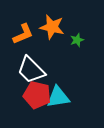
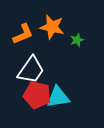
white trapezoid: rotated 100 degrees counterclockwise
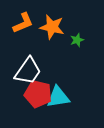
orange L-shape: moved 11 px up
white trapezoid: moved 3 px left, 1 px down
red pentagon: moved 1 px right, 1 px up
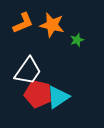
orange star: moved 2 px up
cyan triangle: rotated 25 degrees counterclockwise
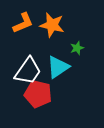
green star: moved 8 px down
cyan triangle: moved 30 px up
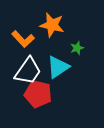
orange L-shape: moved 16 px down; rotated 70 degrees clockwise
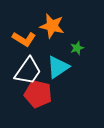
orange star: moved 1 px down
orange L-shape: moved 1 px right; rotated 15 degrees counterclockwise
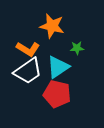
orange L-shape: moved 4 px right, 10 px down
green star: rotated 16 degrees clockwise
white trapezoid: rotated 20 degrees clockwise
red pentagon: moved 19 px right
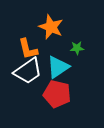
orange star: moved 1 px left, 1 px down; rotated 10 degrees clockwise
orange L-shape: rotated 45 degrees clockwise
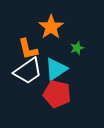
orange star: rotated 15 degrees clockwise
green star: rotated 16 degrees counterclockwise
cyan triangle: moved 2 px left, 2 px down
